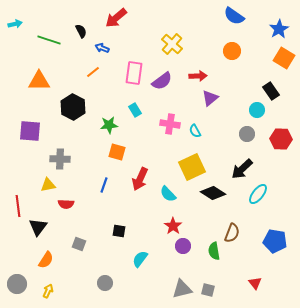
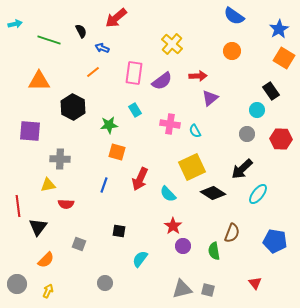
orange semicircle at (46, 260): rotated 12 degrees clockwise
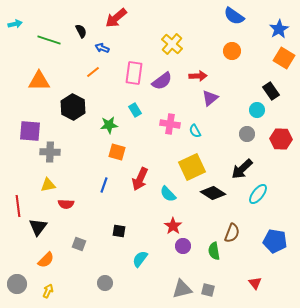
gray cross at (60, 159): moved 10 px left, 7 px up
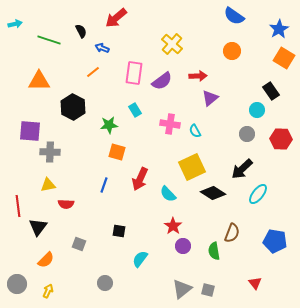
gray triangle at (182, 289): rotated 25 degrees counterclockwise
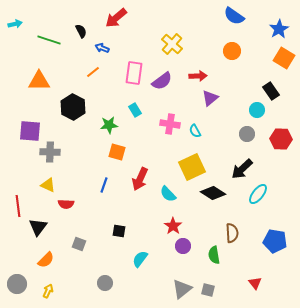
yellow triangle at (48, 185): rotated 35 degrees clockwise
brown semicircle at (232, 233): rotated 24 degrees counterclockwise
green semicircle at (214, 251): moved 4 px down
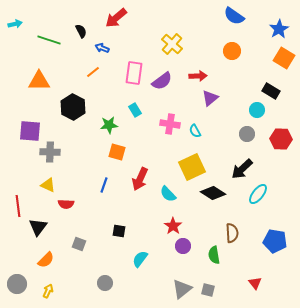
black rectangle at (271, 91): rotated 24 degrees counterclockwise
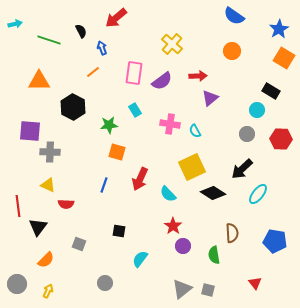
blue arrow at (102, 48): rotated 48 degrees clockwise
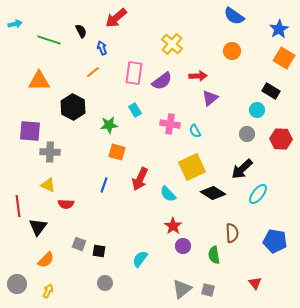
black square at (119, 231): moved 20 px left, 20 px down
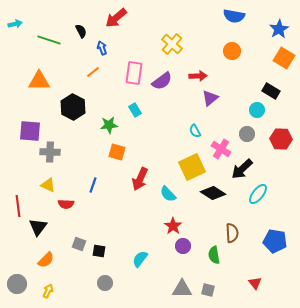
blue semicircle at (234, 16): rotated 25 degrees counterclockwise
pink cross at (170, 124): moved 51 px right, 25 px down; rotated 24 degrees clockwise
blue line at (104, 185): moved 11 px left
gray triangle at (182, 289): rotated 40 degrees clockwise
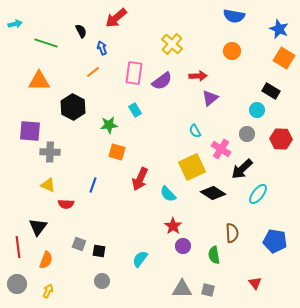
blue star at (279, 29): rotated 18 degrees counterclockwise
green line at (49, 40): moved 3 px left, 3 px down
red line at (18, 206): moved 41 px down
orange semicircle at (46, 260): rotated 24 degrees counterclockwise
gray circle at (105, 283): moved 3 px left, 2 px up
